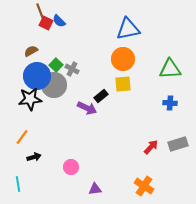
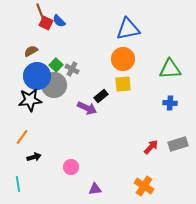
black star: moved 1 px down
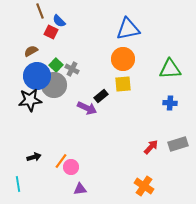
red square: moved 5 px right, 9 px down
orange line: moved 39 px right, 24 px down
purple triangle: moved 15 px left
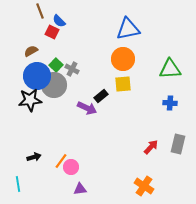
red square: moved 1 px right
gray rectangle: rotated 60 degrees counterclockwise
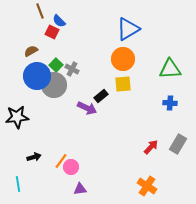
blue triangle: rotated 20 degrees counterclockwise
black star: moved 13 px left, 17 px down
gray rectangle: rotated 18 degrees clockwise
orange cross: moved 3 px right
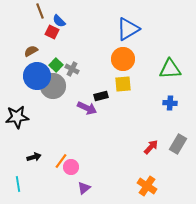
gray circle: moved 1 px left, 1 px down
black rectangle: rotated 24 degrees clockwise
purple triangle: moved 4 px right, 1 px up; rotated 32 degrees counterclockwise
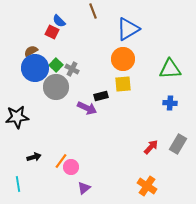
brown line: moved 53 px right
blue circle: moved 2 px left, 8 px up
gray circle: moved 3 px right, 1 px down
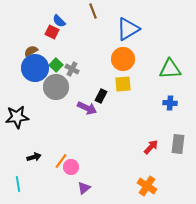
black rectangle: rotated 48 degrees counterclockwise
gray rectangle: rotated 24 degrees counterclockwise
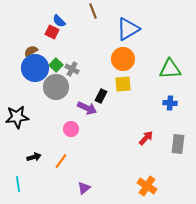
red arrow: moved 5 px left, 9 px up
pink circle: moved 38 px up
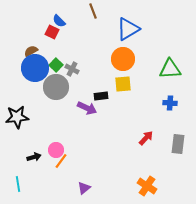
black rectangle: rotated 56 degrees clockwise
pink circle: moved 15 px left, 21 px down
